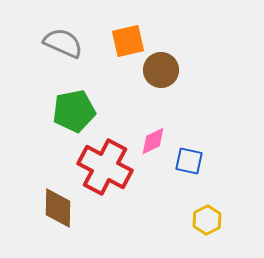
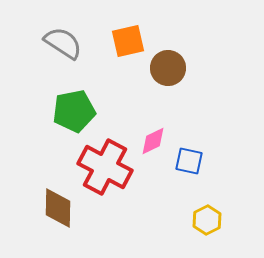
gray semicircle: rotated 9 degrees clockwise
brown circle: moved 7 px right, 2 px up
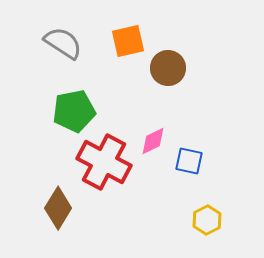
red cross: moved 1 px left, 5 px up
brown diamond: rotated 30 degrees clockwise
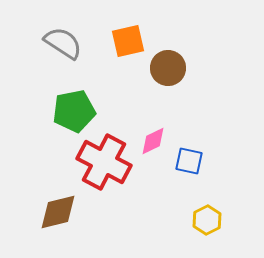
brown diamond: moved 4 px down; rotated 45 degrees clockwise
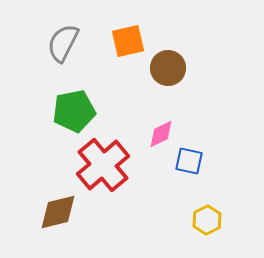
gray semicircle: rotated 96 degrees counterclockwise
pink diamond: moved 8 px right, 7 px up
red cross: moved 1 px left, 3 px down; rotated 22 degrees clockwise
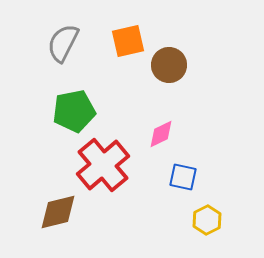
brown circle: moved 1 px right, 3 px up
blue square: moved 6 px left, 16 px down
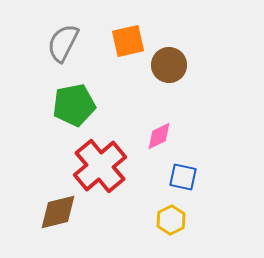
green pentagon: moved 6 px up
pink diamond: moved 2 px left, 2 px down
red cross: moved 3 px left, 1 px down
yellow hexagon: moved 36 px left
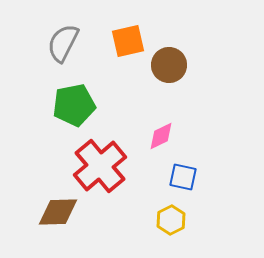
pink diamond: moved 2 px right
brown diamond: rotated 12 degrees clockwise
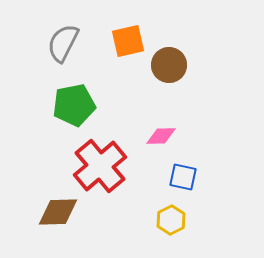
pink diamond: rotated 24 degrees clockwise
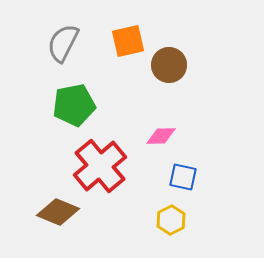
brown diamond: rotated 24 degrees clockwise
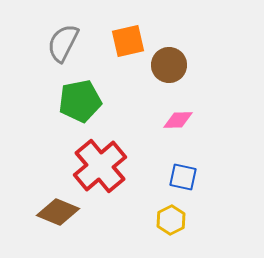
green pentagon: moved 6 px right, 4 px up
pink diamond: moved 17 px right, 16 px up
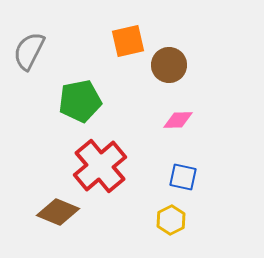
gray semicircle: moved 34 px left, 8 px down
